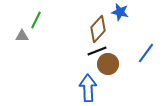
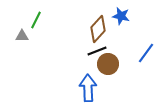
blue star: moved 1 px right, 4 px down
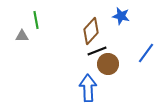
green line: rotated 36 degrees counterclockwise
brown diamond: moved 7 px left, 2 px down
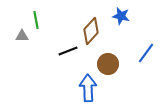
black line: moved 29 px left
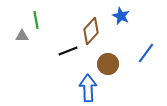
blue star: rotated 12 degrees clockwise
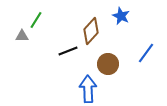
green line: rotated 42 degrees clockwise
blue arrow: moved 1 px down
